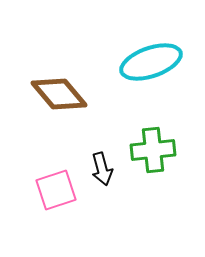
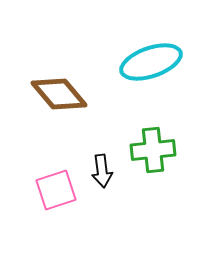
black arrow: moved 2 px down; rotated 8 degrees clockwise
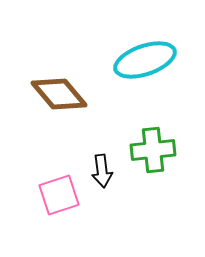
cyan ellipse: moved 6 px left, 2 px up
pink square: moved 3 px right, 5 px down
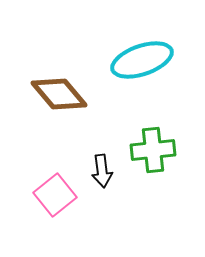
cyan ellipse: moved 3 px left
pink square: moved 4 px left; rotated 21 degrees counterclockwise
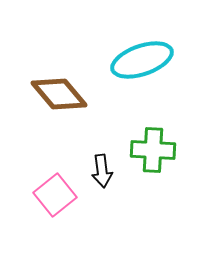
green cross: rotated 9 degrees clockwise
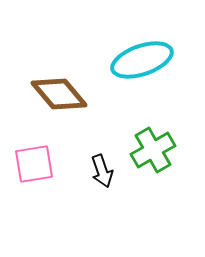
green cross: rotated 33 degrees counterclockwise
black arrow: rotated 12 degrees counterclockwise
pink square: moved 21 px left, 31 px up; rotated 30 degrees clockwise
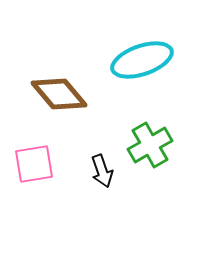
green cross: moved 3 px left, 5 px up
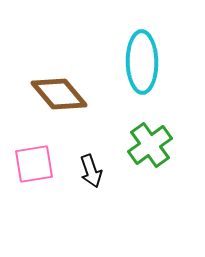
cyan ellipse: moved 2 px down; rotated 72 degrees counterclockwise
green cross: rotated 6 degrees counterclockwise
black arrow: moved 11 px left
